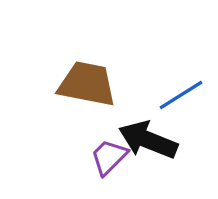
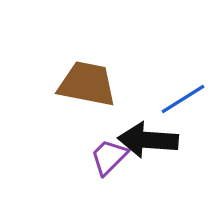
blue line: moved 2 px right, 4 px down
black arrow: rotated 18 degrees counterclockwise
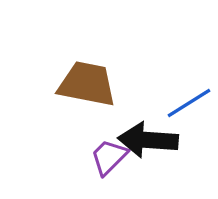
blue line: moved 6 px right, 4 px down
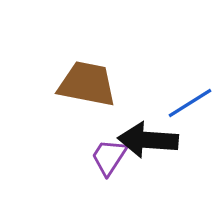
blue line: moved 1 px right
purple trapezoid: rotated 12 degrees counterclockwise
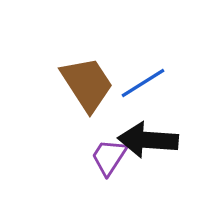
brown trapezoid: rotated 46 degrees clockwise
blue line: moved 47 px left, 20 px up
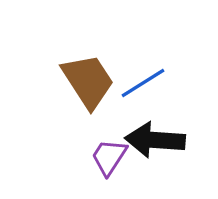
brown trapezoid: moved 1 px right, 3 px up
black arrow: moved 7 px right
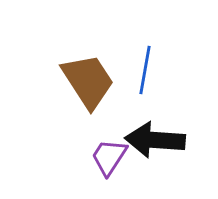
blue line: moved 2 px right, 13 px up; rotated 48 degrees counterclockwise
